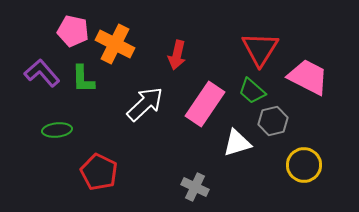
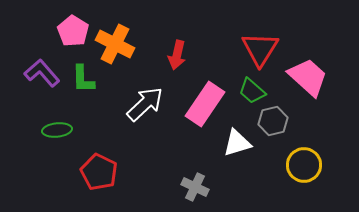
pink pentagon: rotated 20 degrees clockwise
pink trapezoid: rotated 15 degrees clockwise
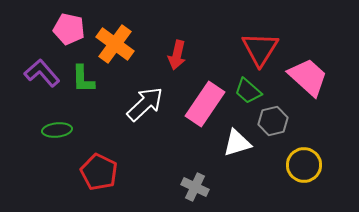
pink pentagon: moved 4 px left, 2 px up; rotated 20 degrees counterclockwise
orange cross: rotated 9 degrees clockwise
green trapezoid: moved 4 px left
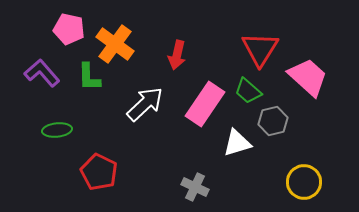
green L-shape: moved 6 px right, 2 px up
yellow circle: moved 17 px down
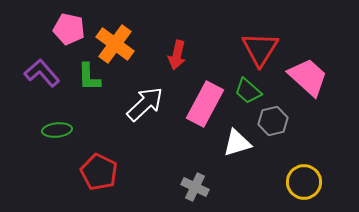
pink rectangle: rotated 6 degrees counterclockwise
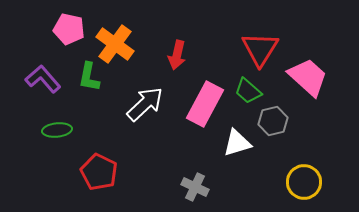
purple L-shape: moved 1 px right, 6 px down
green L-shape: rotated 12 degrees clockwise
